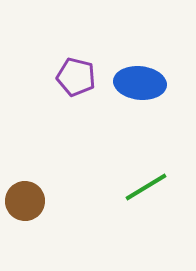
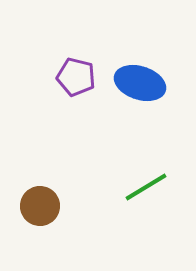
blue ellipse: rotated 12 degrees clockwise
brown circle: moved 15 px right, 5 px down
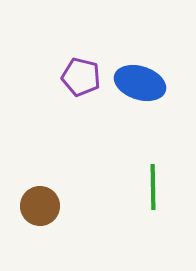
purple pentagon: moved 5 px right
green line: moved 7 px right; rotated 60 degrees counterclockwise
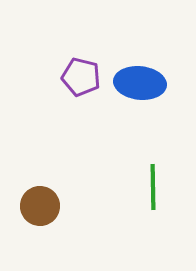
blue ellipse: rotated 12 degrees counterclockwise
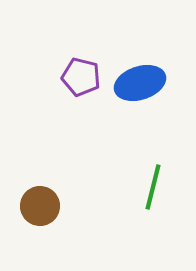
blue ellipse: rotated 24 degrees counterclockwise
green line: rotated 15 degrees clockwise
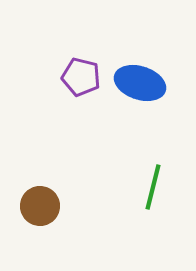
blue ellipse: rotated 36 degrees clockwise
